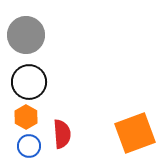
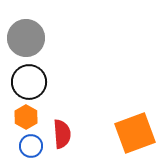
gray circle: moved 3 px down
blue circle: moved 2 px right
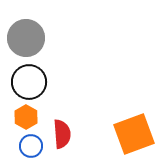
orange square: moved 1 px left, 1 px down
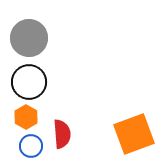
gray circle: moved 3 px right
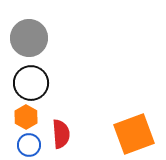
black circle: moved 2 px right, 1 px down
red semicircle: moved 1 px left
blue circle: moved 2 px left, 1 px up
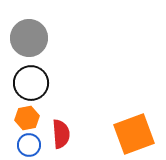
orange hexagon: moved 1 px right, 1 px down; rotated 20 degrees clockwise
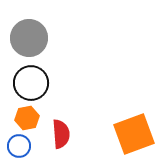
blue circle: moved 10 px left, 1 px down
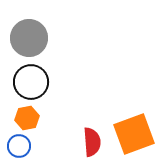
black circle: moved 1 px up
red semicircle: moved 31 px right, 8 px down
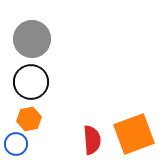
gray circle: moved 3 px right, 1 px down
orange hexagon: moved 2 px right, 1 px down
red semicircle: moved 2 px up
blue circle: moved 3 px left, 2 px up
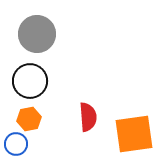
gray circle: moved 5 px right, 5 px up
black circle: moved 1 px left, 1 px up
orange square: rotated 12 degrees clockwise
red semicircle: moved 4 px left, 23 px up
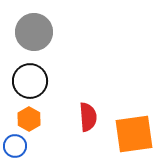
gray circle: moved 3 px left, 2 px up
orange hexagon: rotated 20 degrees counterclockwise
blue circle: moved 1 px left, 2 px down
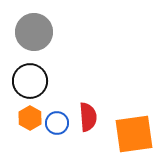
orange hexagon: moved 1 px right, 1 px up
blue circle: moved 42 px right, 23 px up
